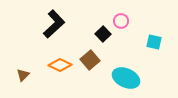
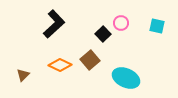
pink circle: moved 2 px down
cyan square: moved 3 px right, 16 px up
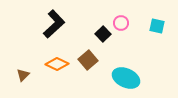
brown square: moved 2 px left
orange diamond: moved 3 px left, 1 px up
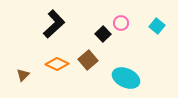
cyan square: rotated 28 degrees clockwise
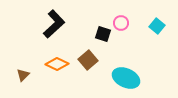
black square: rotated 28 degrees counterclockwise
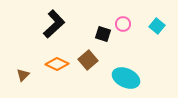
pink circle: moved 2 px right, 1 px down
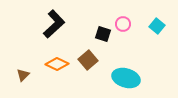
cyan ellipse: rotated 8 degrees counterclockwise
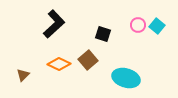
pink circle: moved 15 px right, 1 px down
orange diamond: moved 2 px right
